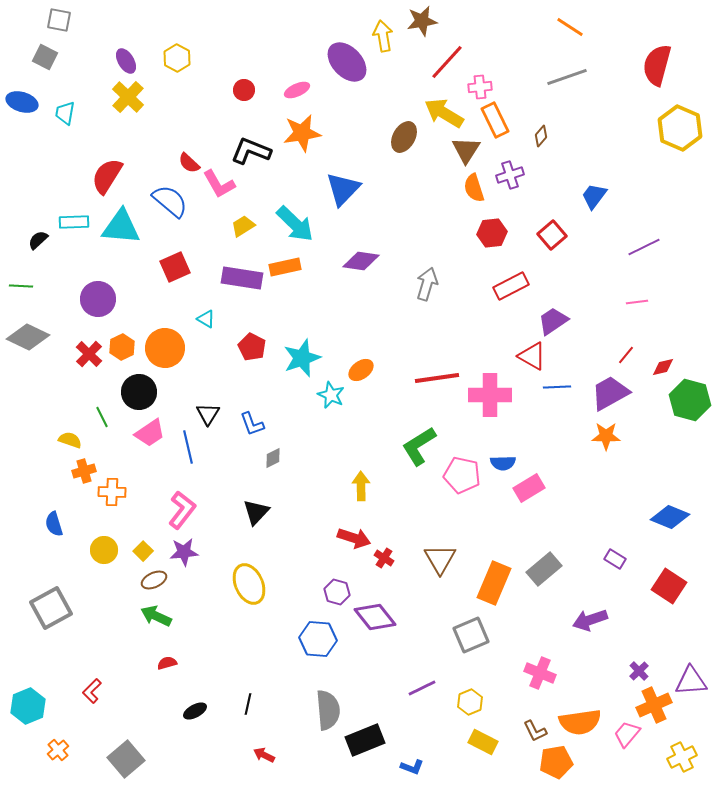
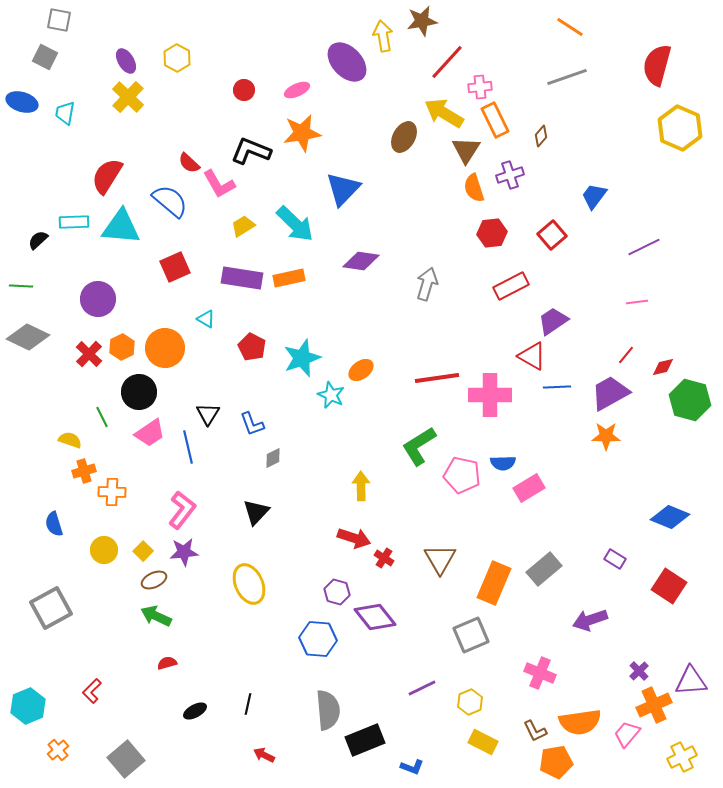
orange rectangle at (285, 267): moved 4 px right, 11 px down
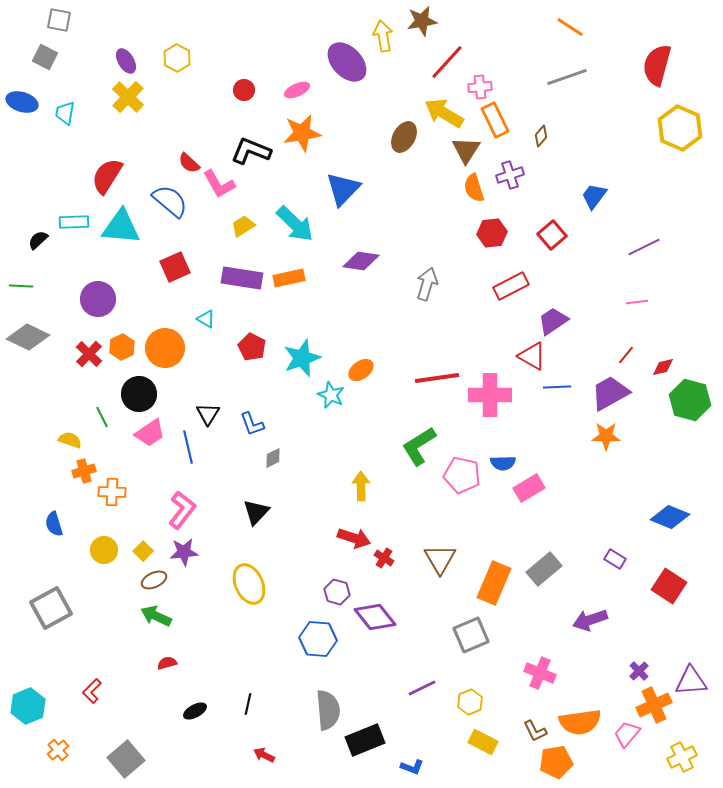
black circle at (139, 392): moved 2 px down
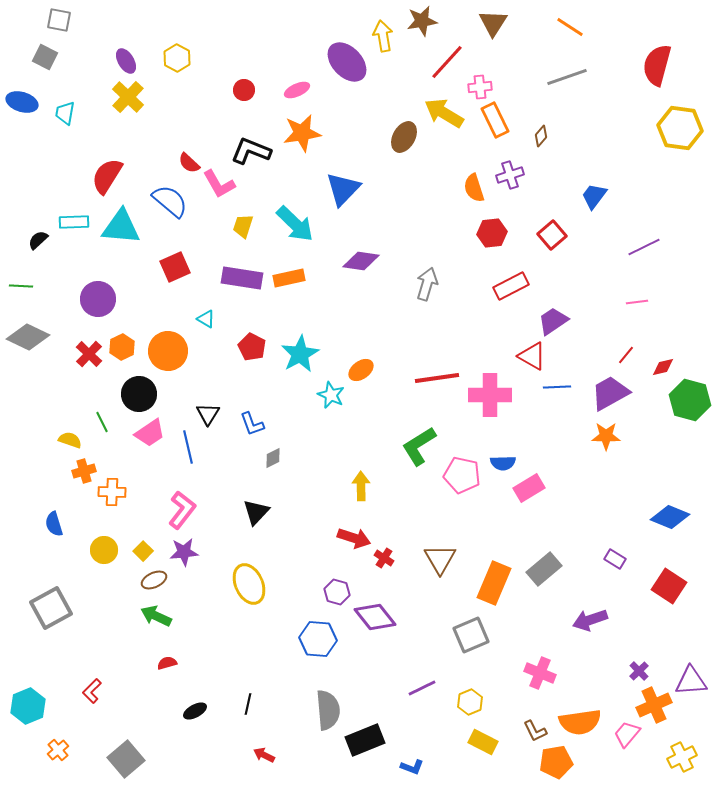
yellow hexagon at (680, 128): rotated 15 degrees counterclockwise
brown triangle at (466, 150): moved 27 px right, 127 px up
yellow trapezoid at (243, 226): rotated 40 degrees counterclockwise
orange circle at (165, 348): moved 3 px right, 3 px down
cyan star at (302, 358): moved 2 px left, 4 px up; rotated 9 degrees counterclockwise
green line at (102, 417): moved 5 px down
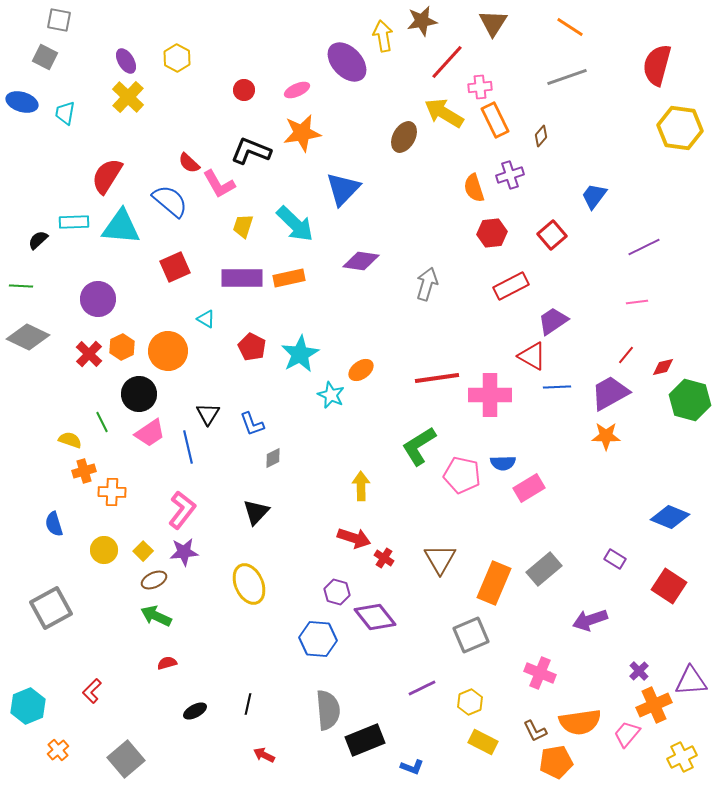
purple rectangle at (242, 278): rotated 9 degrees counterclockwise
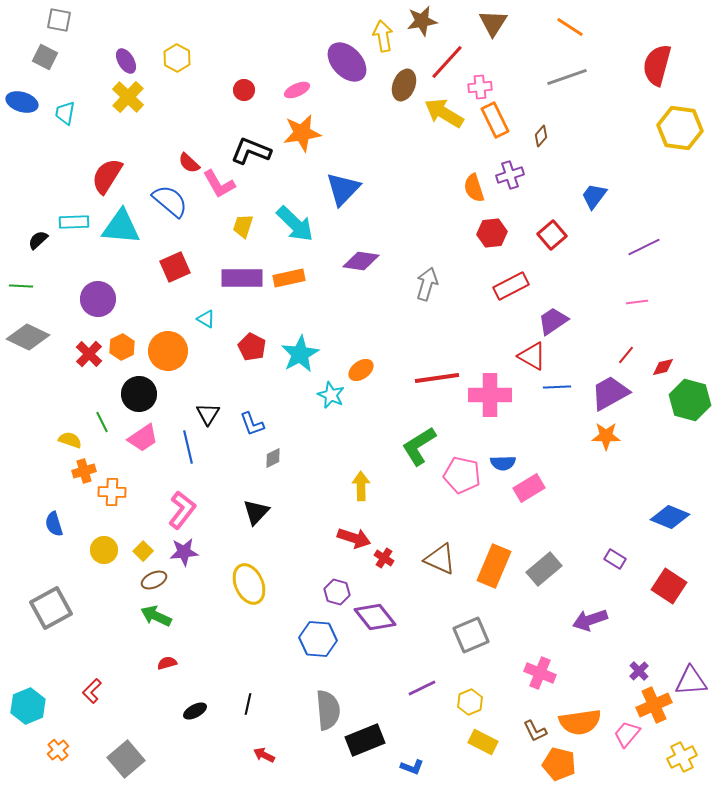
brown ellipse at (404, 137): moved 52 px up; rotated 8 degrees counterclockwise
pink trapezoid at (150, 433): moved 7 px left, 5 px down
brown triangle at (440, 559): rotated 36 degrees counterclockwise
orange rectangle at (494, 583): moved 17 px up
orange pentagon at (556, 762): moved 3 px right, 2 px down; rotated 24 degrees clockwise
